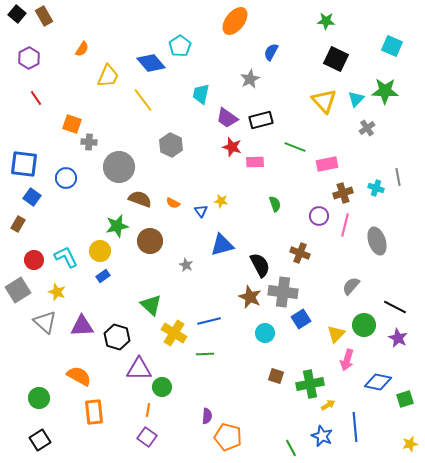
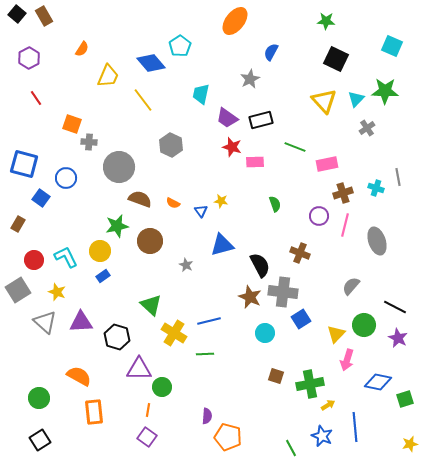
blue square at (24, 164): rotated 8 degrees clockwise
blue square at (32, 197): moved 9 px right, 1 px down
purple triangle at (82, 326): moved 1 px left, 4 px up
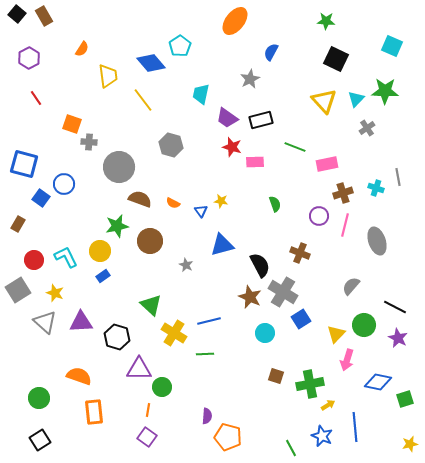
yellow trapezoid at (108, 76): rotated 30 degrees counterclockwise
gray hexagon at (171, 145): rotated 10 degrees counterclockwise
blue circle at (66, 178): moved 2 px left, 6 px down
yellow star at (57, 292): moved 2 px left, 1 px down
gray cross at (283, 292): rotated 24 degrees clockwise
orange semicircle at (79, 376): rotated 10 degrees counterclockwise
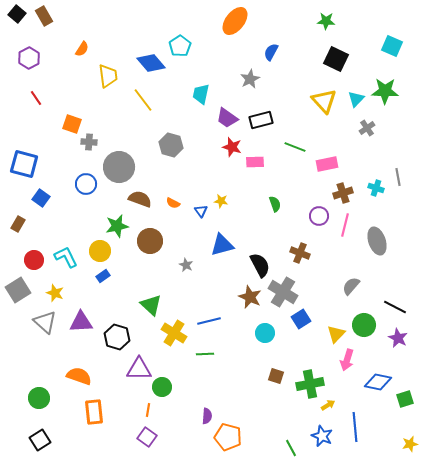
blue circle at (64, 184): moved 22 px right
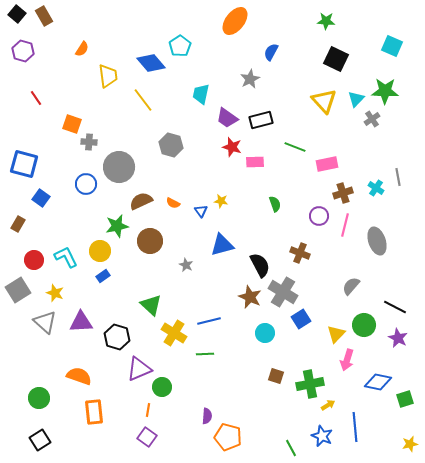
purple hexagon at (29, 58): moved 6 px left, 7 px up; rotated 15 degrees counterclockwise
gray cross at (367, 128): moved 5 px right, 9 px up
cyan cross at (376, 188): rotated 14 degrees clockwise
brown semicircle at (140, 199): moved 1 px right, 2 px down; rotated 45 degrees counterclockwise
purple triangle at (139, 369): rotated 24 degrees counterclockwise
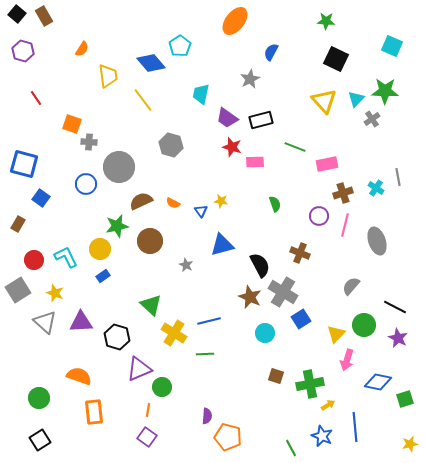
yellow circle at (100, 251): moved 2 px up
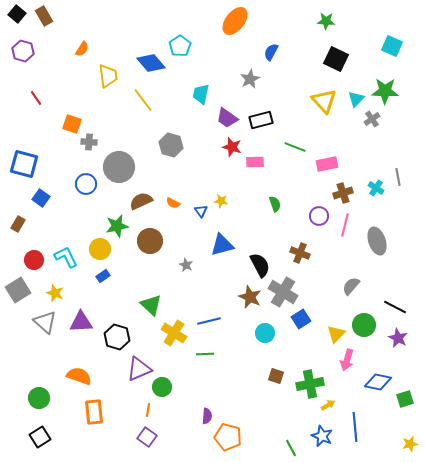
black square at (40, 440): moved 3 px up
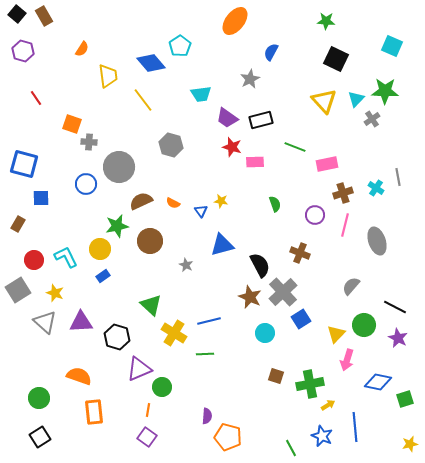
cyan trapezoid at (201, 94): rotated 110 degrees counterclockwise
blue square at (41, 198): rotated 36 degrees counterclockwise
purple circle at (319, 216): moved 4 px left, 1 px up
gray cross at (283, 292): rotated 16 degrees clockwise
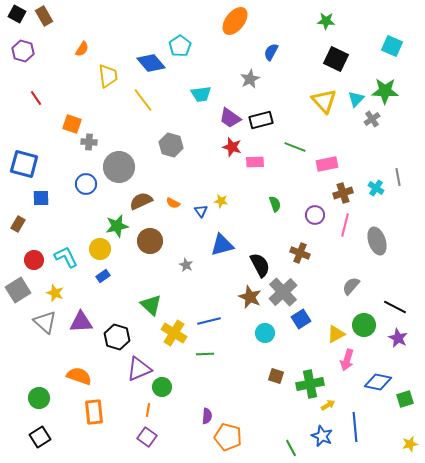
black square at (17, 14): rotated 12 degrees counterclockwise
purple trapezoid at (227, 118): moved 3 px right
yellow triangle at (336, 334): rotated 18 degrees clockwise
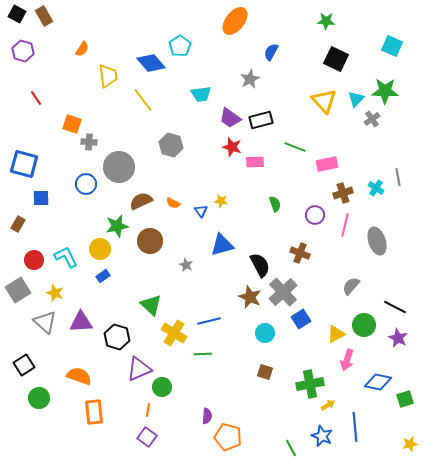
green line at (205, 354): moved 2 px left
brown square at (276, 376): moved 11 px left, 4 px up
black square at (40, 437): moved 16 px left, 72 px up
